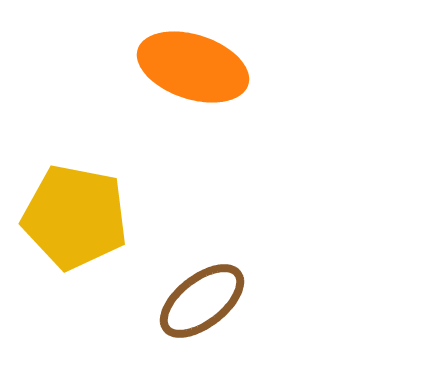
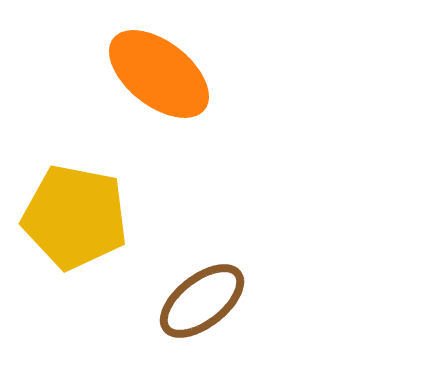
orange ellipse: moved 34 px left, 7 px down; rotated 20 degrees clockwise
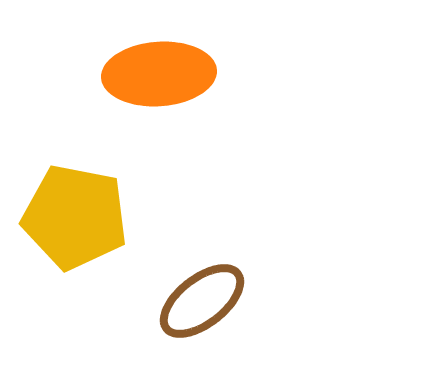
orange ellipse: rotated 42 degrees counterclockwise
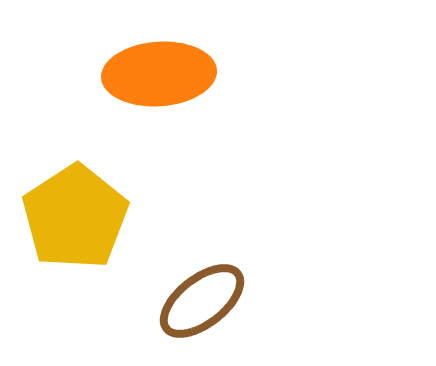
yellow pentagon: rotated 28 degrees clockwise
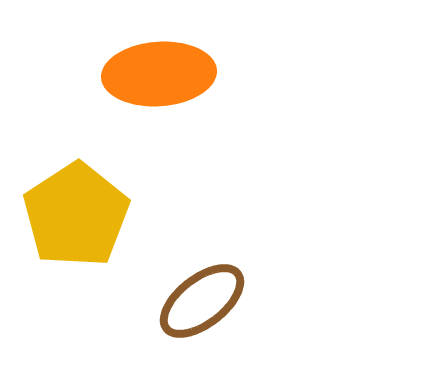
yellow pentagon: moved 1 px right, 2 px up
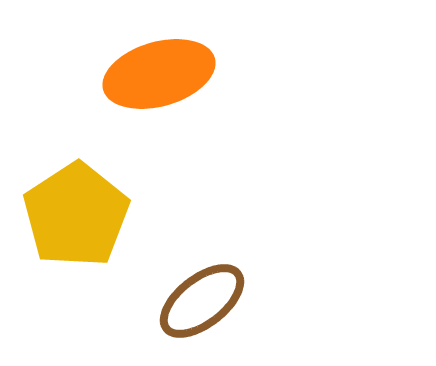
orange ellipse: rotated 12 degrees counterclockwise
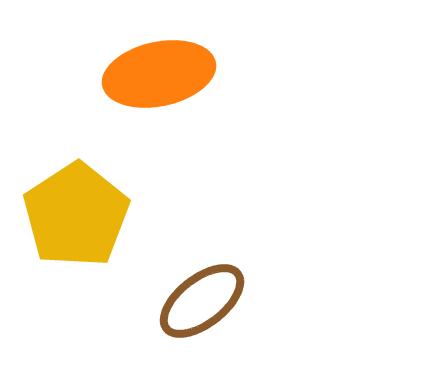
orange ellipse: rotated 4 degrees clockwise
